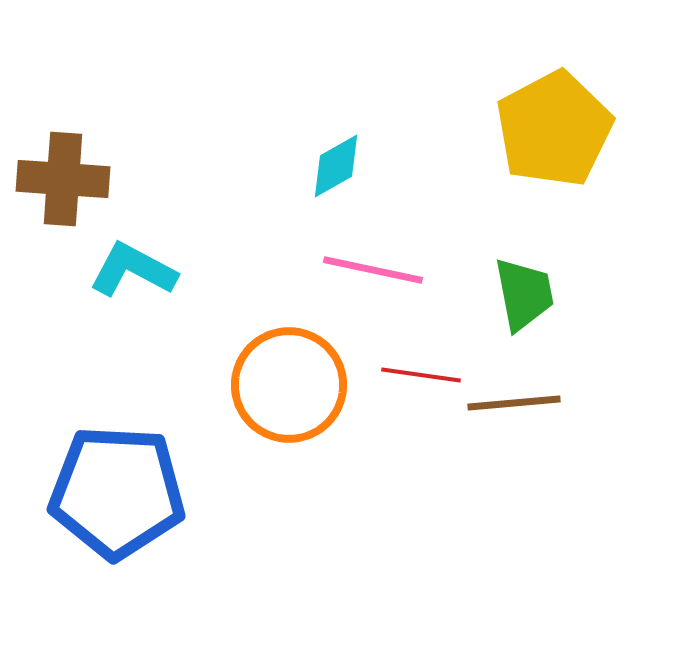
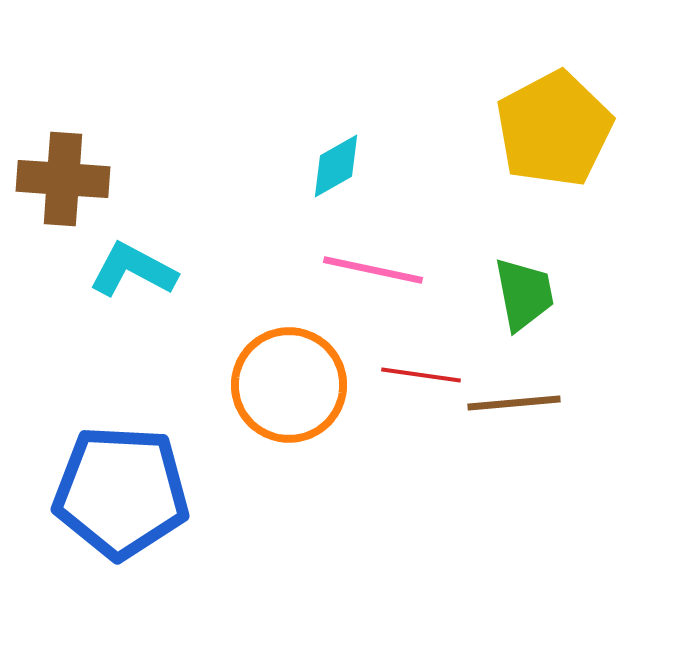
blue pentagon: moved 4 px right
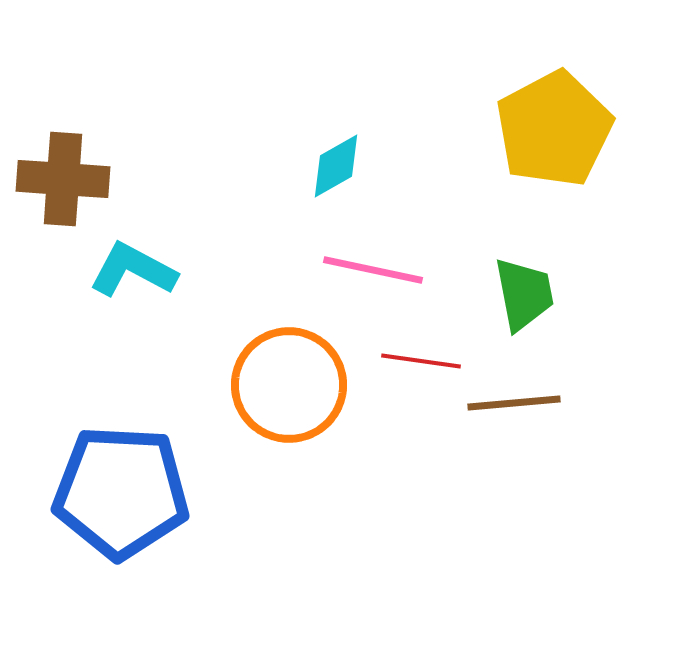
red line: moved 14 px up
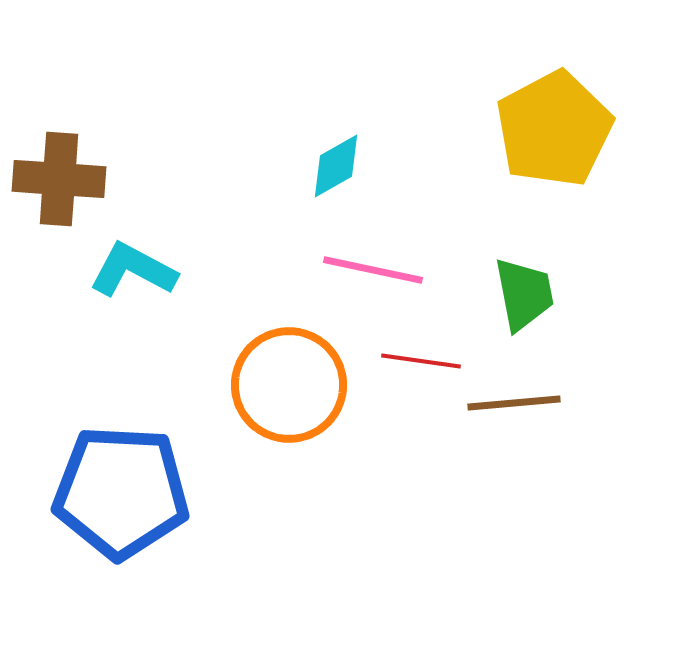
brown cross: moved 4 px left
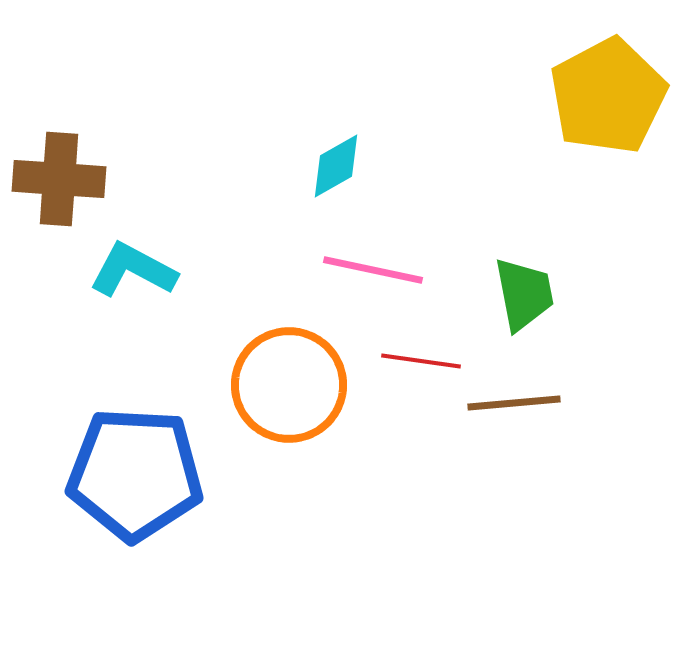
yellow pentagon: moved 54 px right, 33 px up
blue pentagon: moved 14 px right, 18 px up
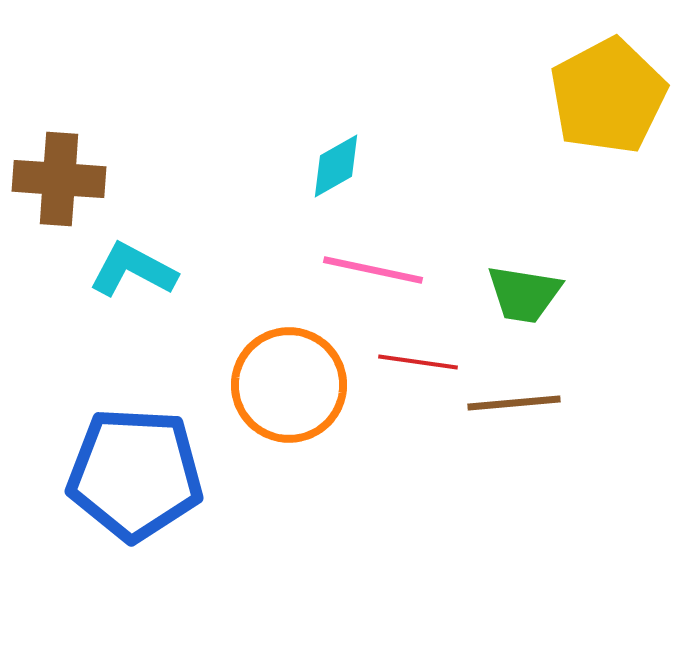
green trapezoid: rotated 110 degrees clockwise
red line: moved 3 px left, 1 px down
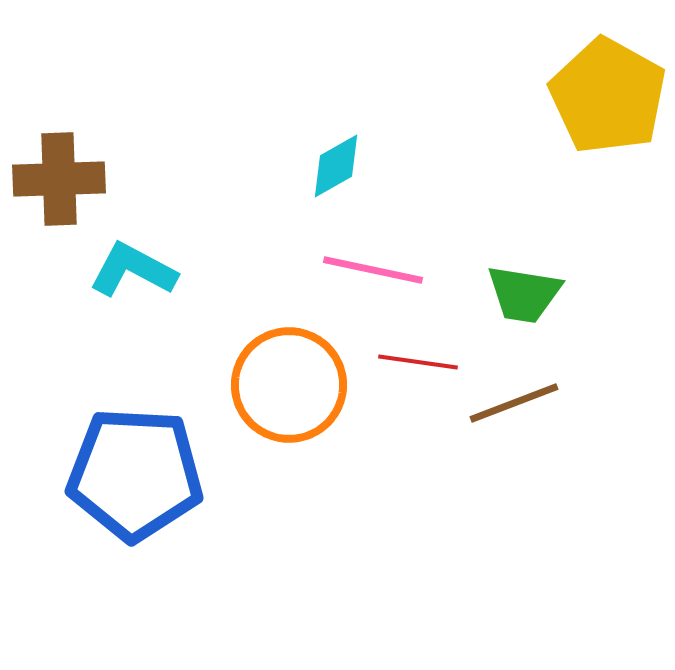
yellow pentagon: rotated 15 degrees counterclockwise
brown cross: rotated 6 degrees counterclockwise
brown line: rotated 16 degrees counterclockwise
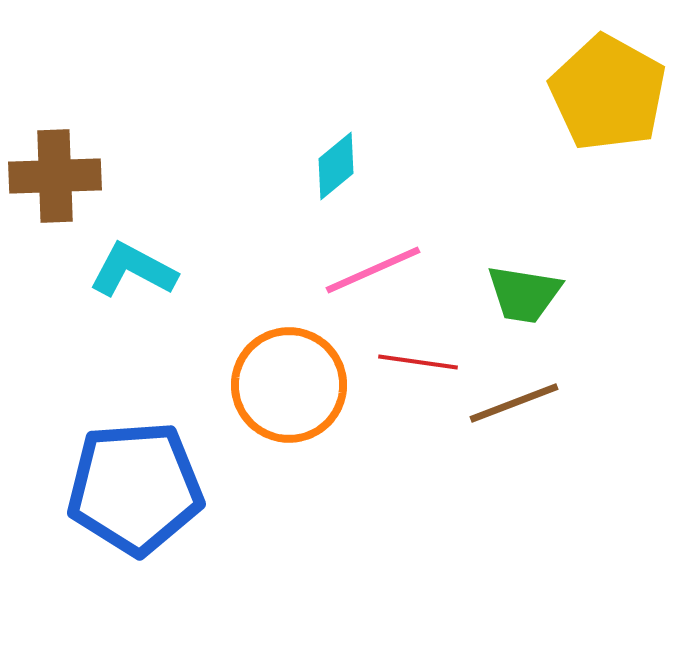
yellow pentagon: moved 3 px up
cyan diamond: rotated 10 degrees counterclockwise
brown cross: moved 4 px left, 3 px up
pink line: rotated 36 degrees counterclockwise
blue pentagon: moved 14 px down; rotated 7 degrees counterclockwise
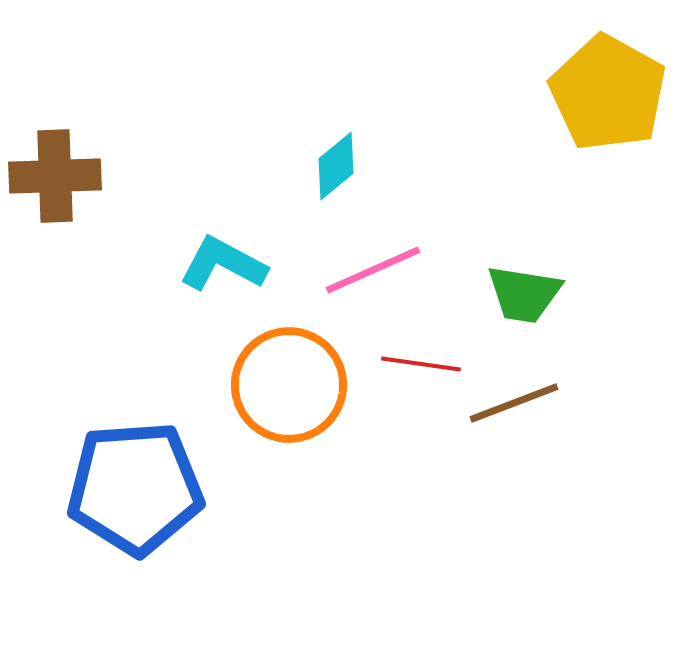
cyan L-shape: moved 90 px right, 6 px up
red line: moved 3 px right, 2 px down
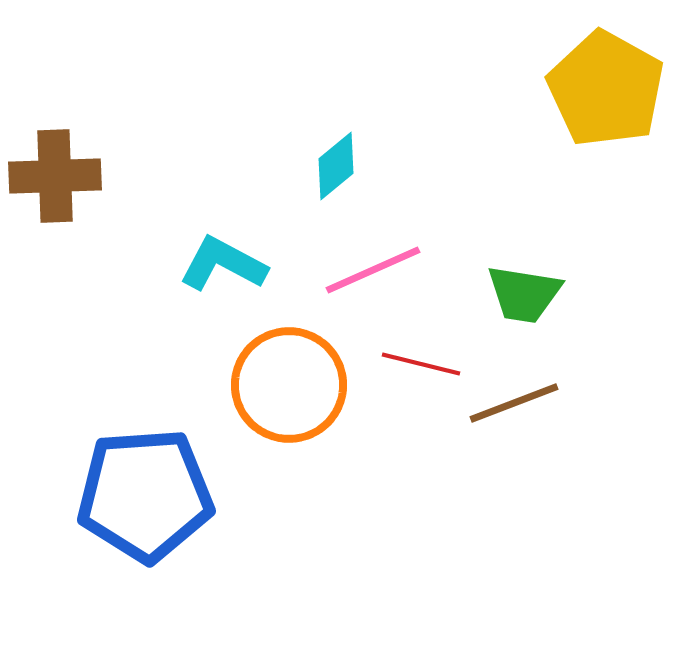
yellow pentagon: moved 2 px left, 4 px up
red line: rotated 6 degrees clockwise
blue pentagon: moved 10 px right, 7 px down
